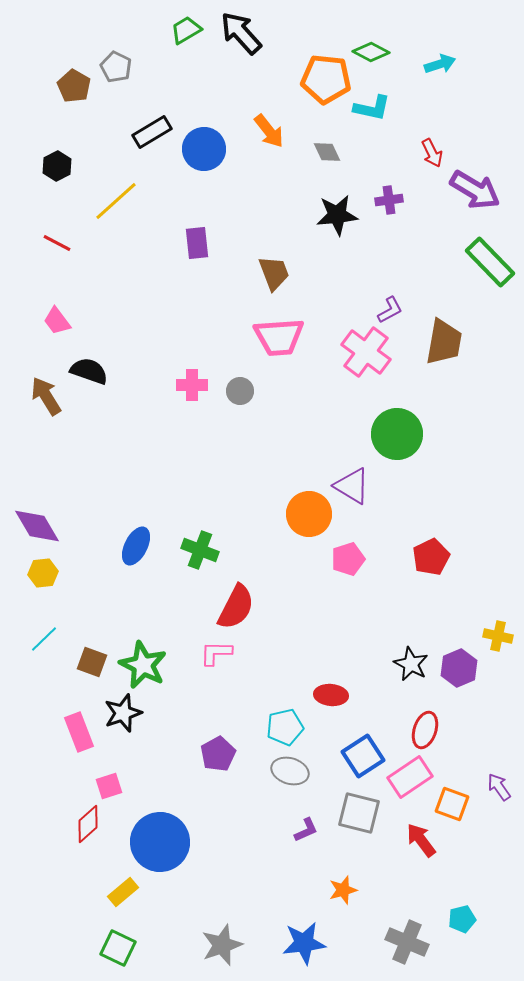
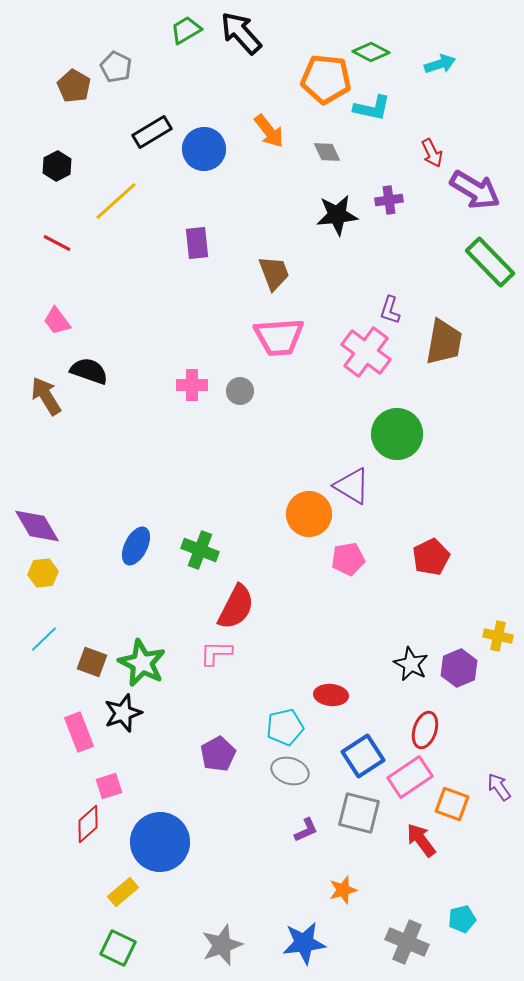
purple L-shape at (390, 310): rotated 136 degrees clockwise
pink pentagon at (348, 559): rotated 8 degrees clockwise
green star at (143, 665): moved 1 px left, 2 px up
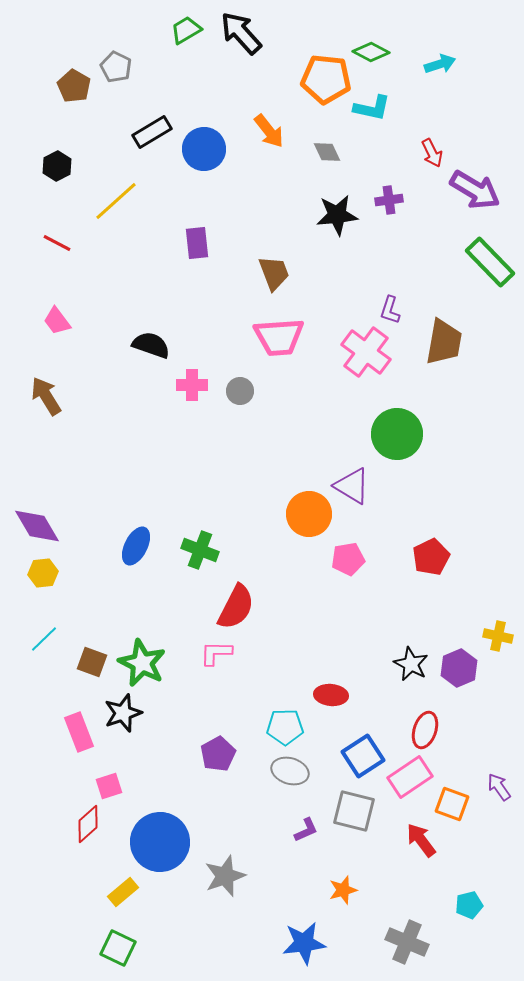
black semicircle at (89, 371): moved 62 px right, 26 px up
cyan pentagon at (285, 727): rotated 12 degrees clockwise
gray square at (359, 813): moved 5 px left, 2 px up
cyan pentagon at (462, 919): moved 7 px right, 14 px up
gray star at (222, 945): moved 3 px right, 69 px up
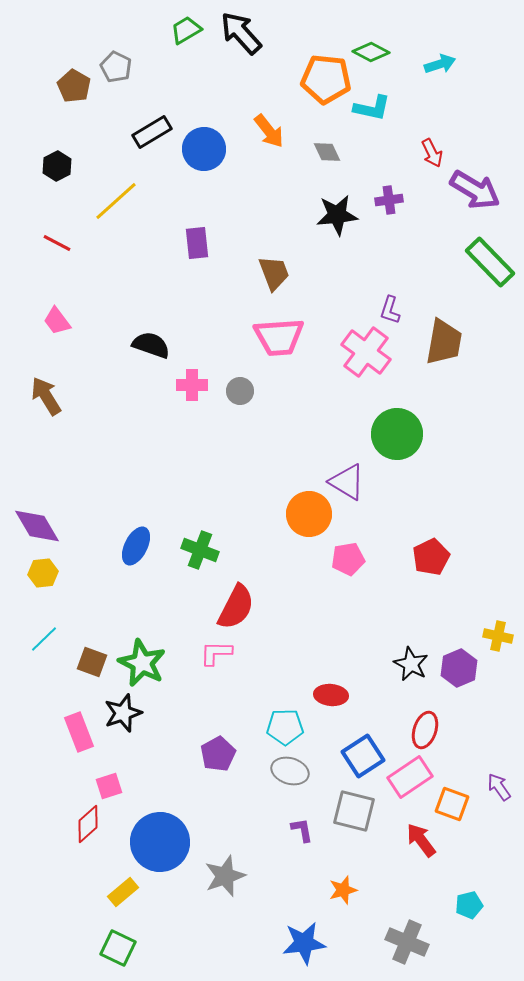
purple triangle at (352, 486): moved 5 px left, 4 px up
purple L-shape at (306, 830): moved 4 px left; rotated 76 degrees counterclockwise
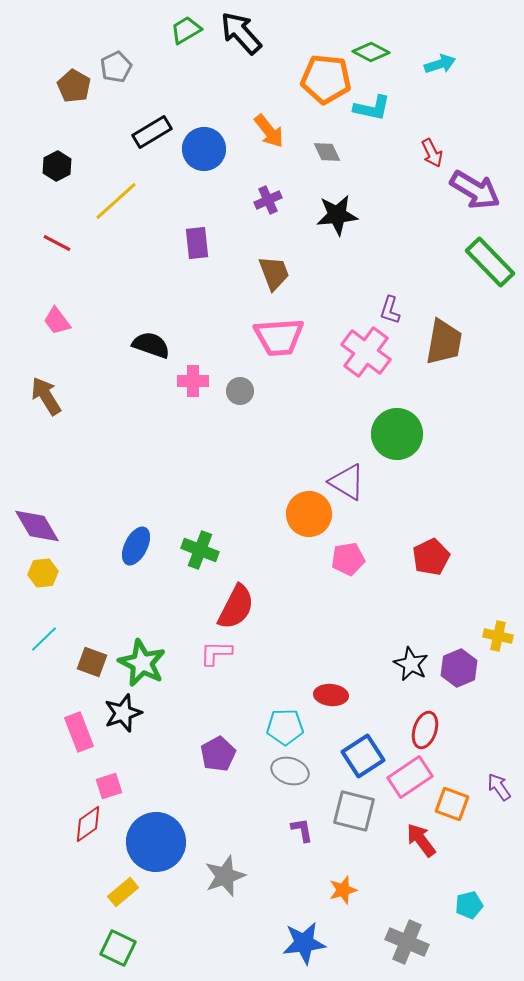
gray pentagon at (116, 67): rotated 20 degrees clockwise
purple cross at (389, 200): moved 121 px left; rotated 16 degrees counterclockwise
pink cross at (192, 385): moved 1 px right, 4 px up
red diamond at (88, 824): rotated 6 degrees clockwise
blue circle at (160, 842): moved 4 px left
